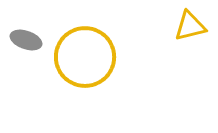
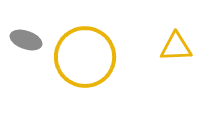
yellow triangle: moved 14 px left, 21 px down; rotated 12 degrees clockwise
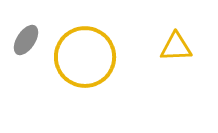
gray ellipse: rotated 76 degrees counterclockwise
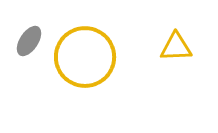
gray ellipse: moved 3 px right, 1 px down
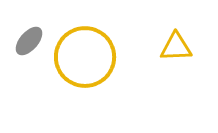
gray ellipse: rotated 8 degrees clockwise
